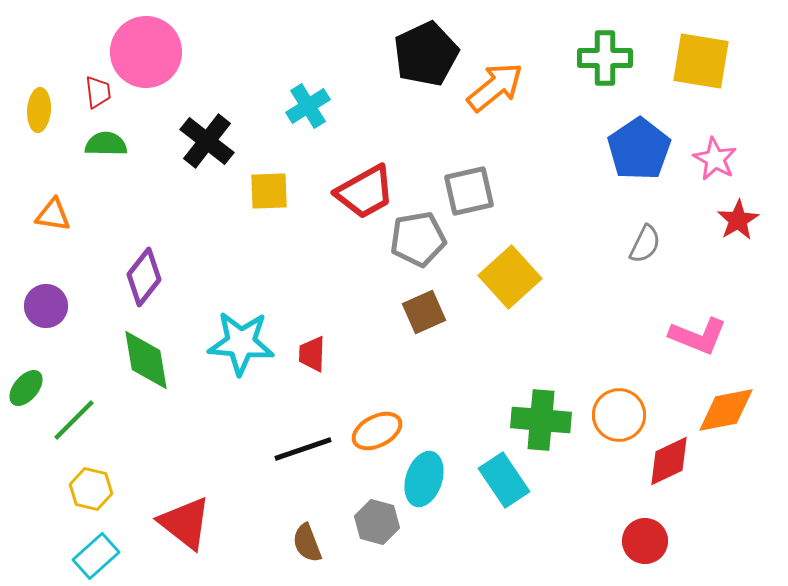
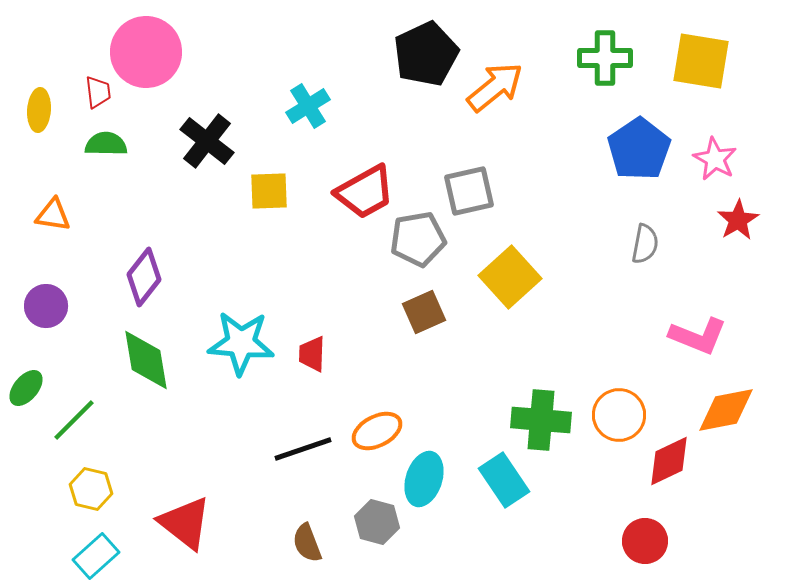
gray semicircle at (645, 244): rotated 15 degrees counterclockwise
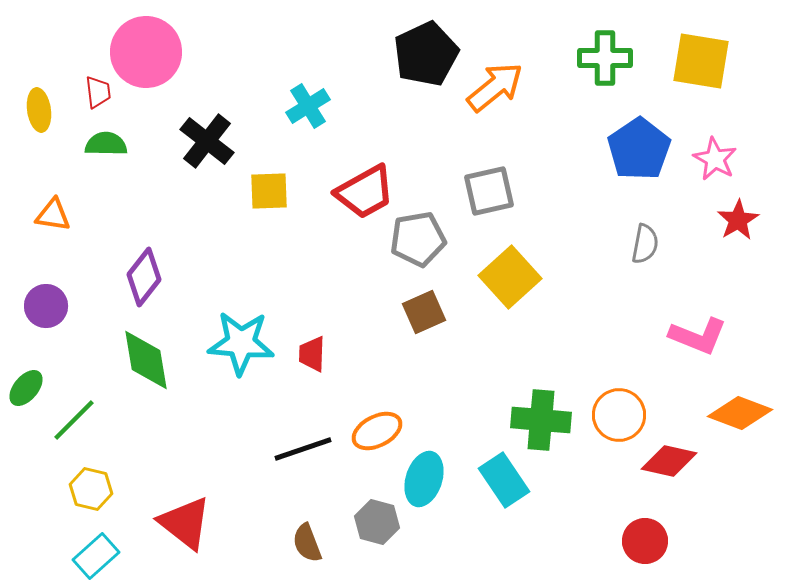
yellow ellipse at (39, 110): rotated 12 degrees counterclockwise
gray square at (469, 191): moved 20 px right
orange diamond at (726, 410): moved 14 px right, 3 px down; rotated 32 degrees clockwise
red diamond at (669, 461): rotated 38 degrees clockwise
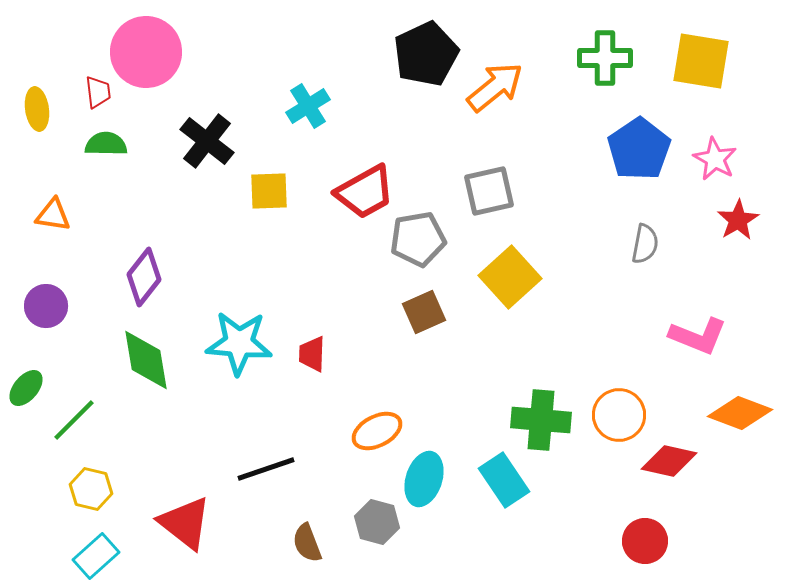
yellow ellipse at (39, 110): moved 2 px left, 1 px up
cyan star at (241, 343): moved 2 px left
black line at (303, 449): moved 37 px left, 20 px down
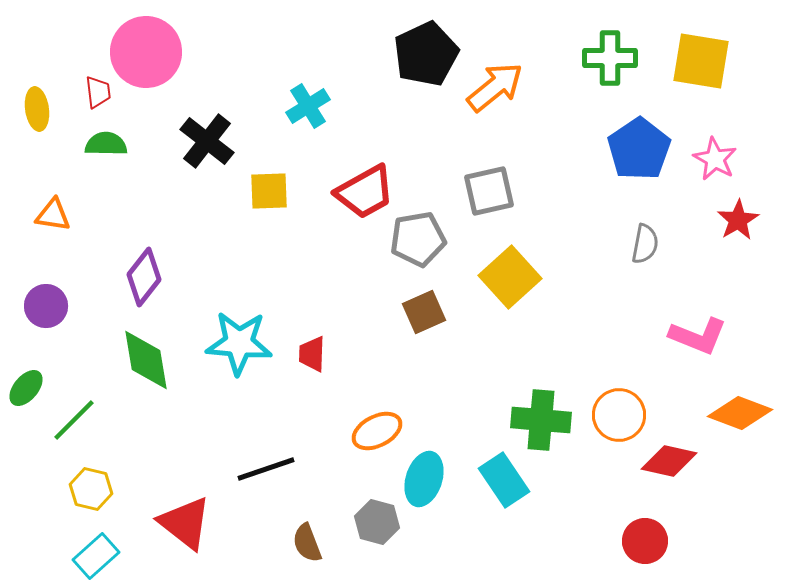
green cross at (605, 58): moved 5 px right
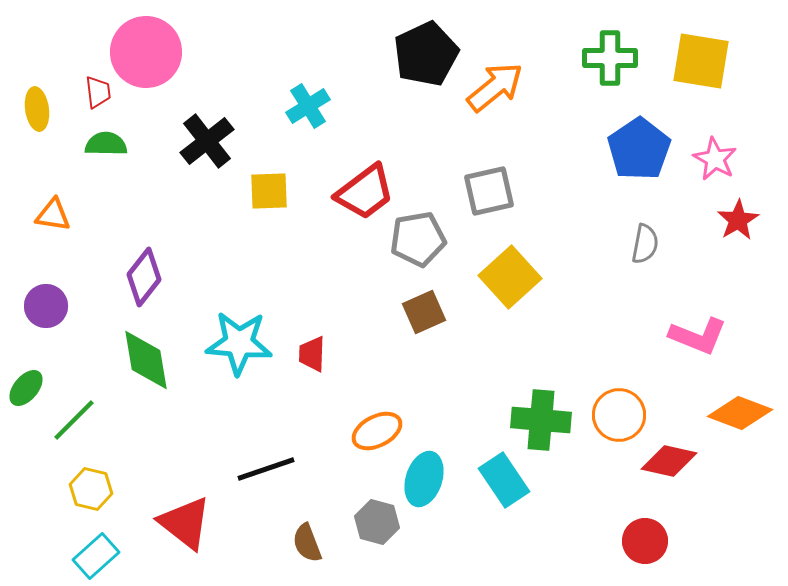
black cross at (207, 141): rotated 14 degrees clockwise
red trapezoid at (365, 192): rotated 8 degrees counterclockwise
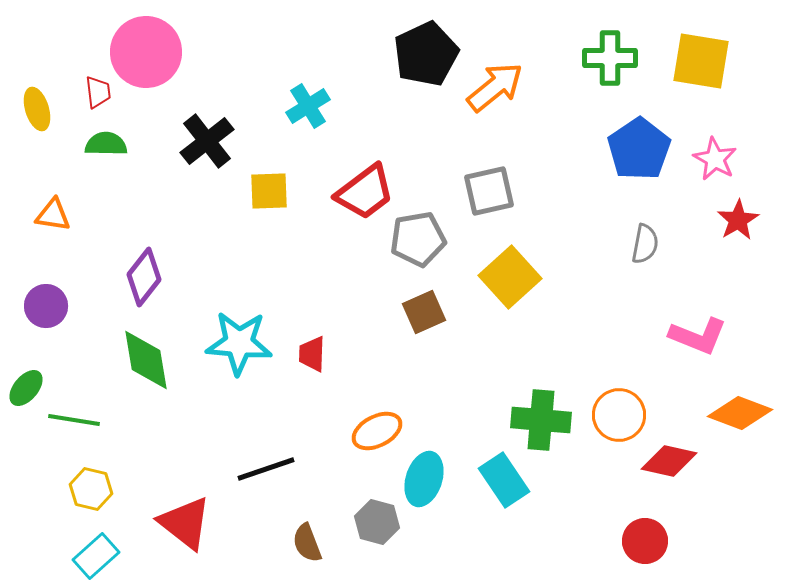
yellow ellipse at (37, 109): rotated 9 degrees counterclockwise
green line at (74, 420): rotated 54 degrees clockwise
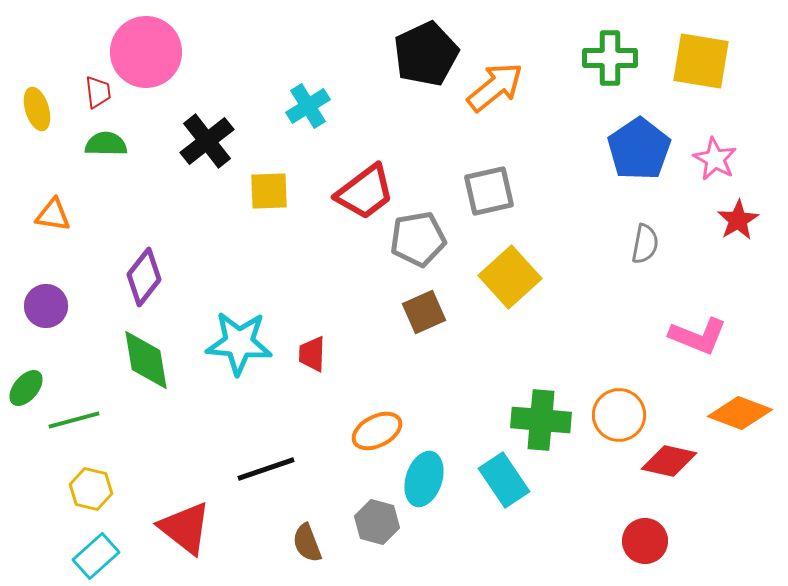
green line at (74, 420): rotated 24 degrees counterclockwise
red triangle at (185, 523): moved 5 px down
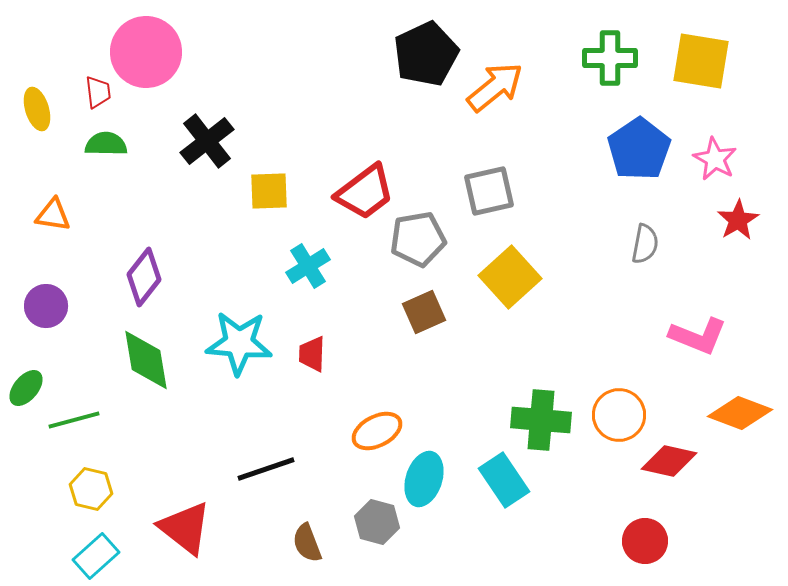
cyan cross at (308, 106): moved 160 px down
